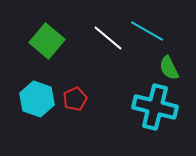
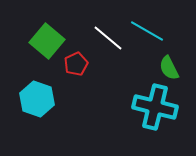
red pentagon: moved 1 px right, 35 px up
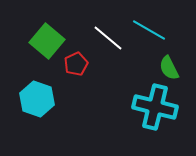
cyan line: moved 2 px right, 1 px up
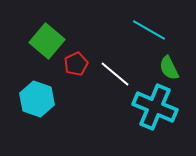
white line: moved 7 px right, 36 px down
cyan cross: rotated 9 degrees clockwise
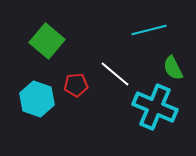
cyan line: rotated 44 degrees counterclockwise
red pentagon: moved 21 px down; rotated 20 degrees clockwise
green semicircle: moved 4 px right
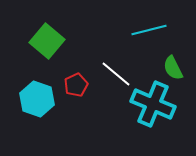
white line: moved 1 px right
red pentagon: rotated 20 degrees counterclockwise
cyan cross: moved 2 px left, 3 px up
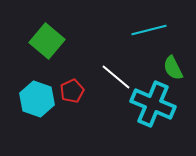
white line: moved 3 px down
red pentagon: moved 4 px left, 6 px down
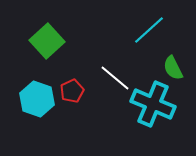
cyan line: rotated 28 degrees counterclockwise
green square: rotated 8 degrees clockwise
white line: moved 1 px left, 1 px down
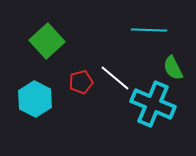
cyan line: rotated 44 degrees clockwise
red pentagon: moved 9 px right, 9 px up; rotated 10 degrees clockwise
cyan hexagon: moved 2 px left; rotated 8 degrees clockwise
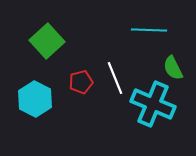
white line: rotated 28 degrees clockwise
